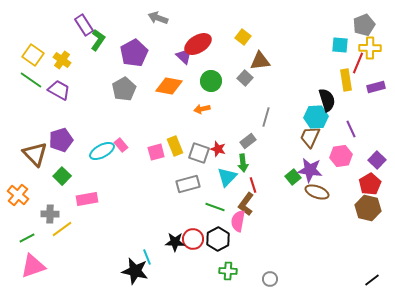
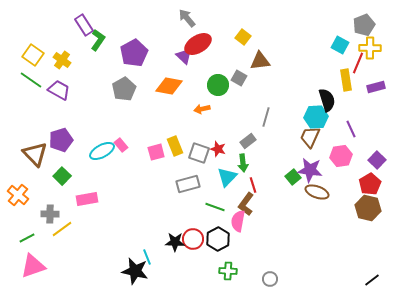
gray arrow at (158, 18): moved 29 px right; rotated 30 degrees clockwise
cyan square at (340, 45): rotated 24 degrees clockwise
gray square at (245, 78): moved 6 px left; rotated 14 degrees counterclockwise
green circle at (211, 81): moved 7 px right, 4 px down
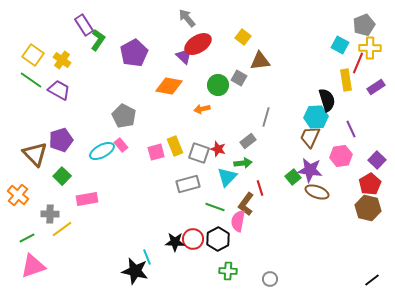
purple rectangle at (376, 87): rotated 18 degrees counterclockwise
gray pentagon at (124, 89): moved 27 px down; rotated 15 degrees counterclockwise
green arrow at (243, 163): rotated 90 degrees counterclockwise
red line at (253, 185): moved 7 px right, 3 px down
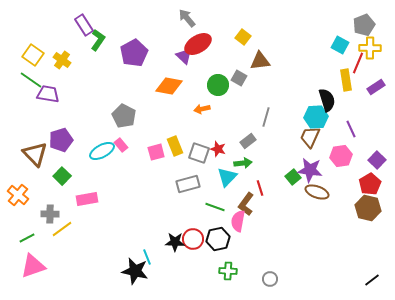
purple trapezoid at (59, 90): moved 11 px left, 4 px down; rotated 20 degrees counterclockwise
black hexagon at (218, 239): rotated 15 degrees clockwise
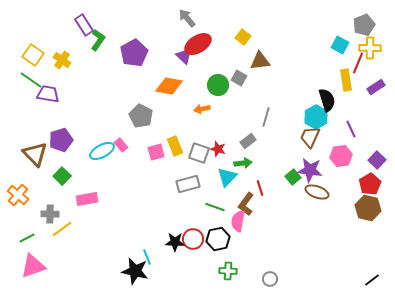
gray pentagon at (124, 116): moved 17 px right
cyan hexagon at (316, 117): rotated 25 degrees counterclockwise
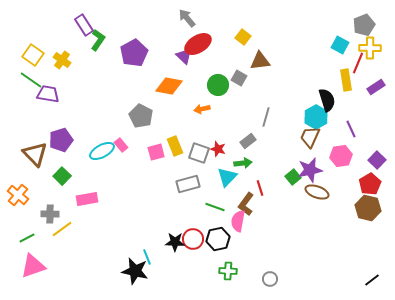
purple star at (310, 170): rotated 20 degrees counterclockwise
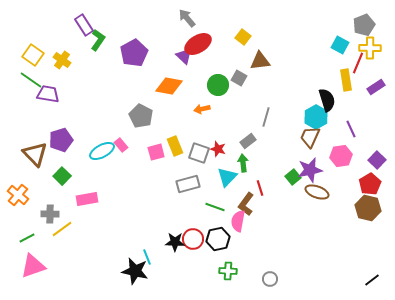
green arrow at (243, 163): rotated 90 degrees counterclockwise
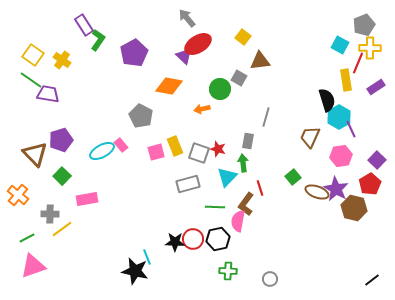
green circle at (218, 85): moved 2 px right, 4 px down
cyan hexagon at (316, 117): moved 23 px right
gray rectangle at (248, 141): rotated 42 degrees counterclockwise
purple star at (310, 170): moved 26 px right, 19 px down; rotated 30 degrees counterclockwise
green line at (215, 207): rotated 18 degrees counterclockwise
brown hexagon at (368, 208): moved 14 px left
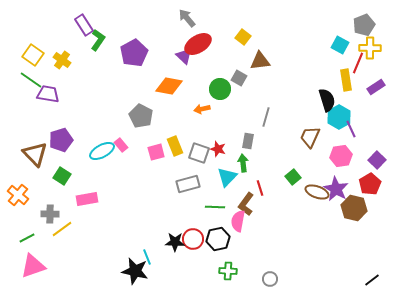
green square at (62, 176): rotated 12 degrees counterclockwise
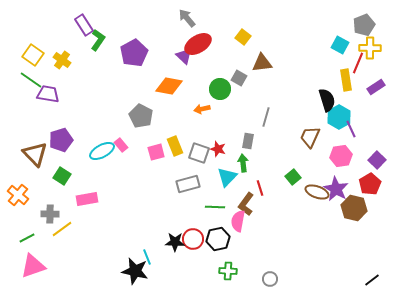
brown triangle at (260, 61): moved 2 px right, 2 px down
